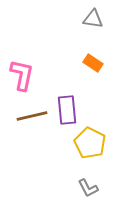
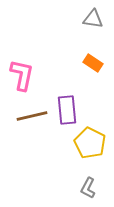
gray L-shape: rotated 55 degrees clockwise
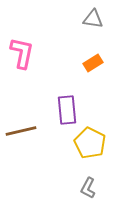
orange rectangle: rotated 66 degrees counterclockwise
pink L-shape: moved 22 px up
brown line: moved 11 px left, 15 px down
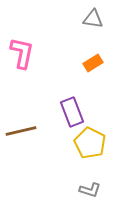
purple rectangle: moved 5 px right, 2 px down; rotated 16 degrees counterclockwise
gray L-shape: moved 2 px right, 2 px down; rotated 100 degrees counterclockwise
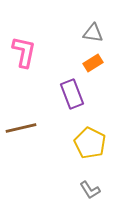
gray triangle: moved 14 px down
pink L-shape: moved 2 px right, 1 px up
purple rectangle: moved 18 px up
brown line: moved 3 px up
gray L-shape: rotated 40 degrees clockwise
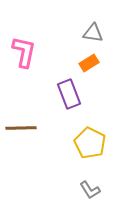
orange rectangle: moved 4 px left
purple rectangle: moved 3 px left
brown line: rotated 12 degrees clockwise
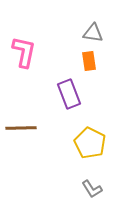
orange rectangle: moved 2 px up; rotated 66 degrees counterclockwise
gray L-shape: moved 2 px right, 1 px up
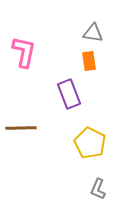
gray L-shape: moved 6 px right; rotated 55 degrees clockwise
